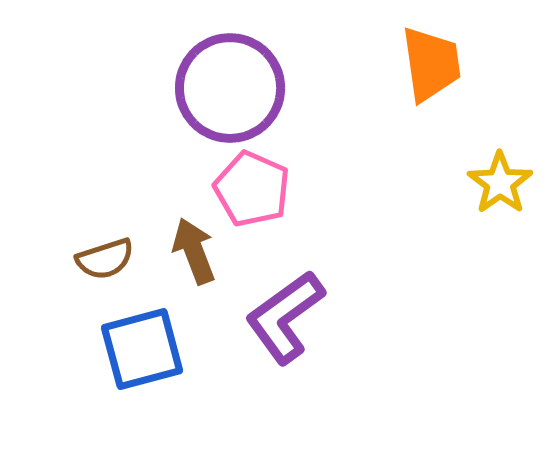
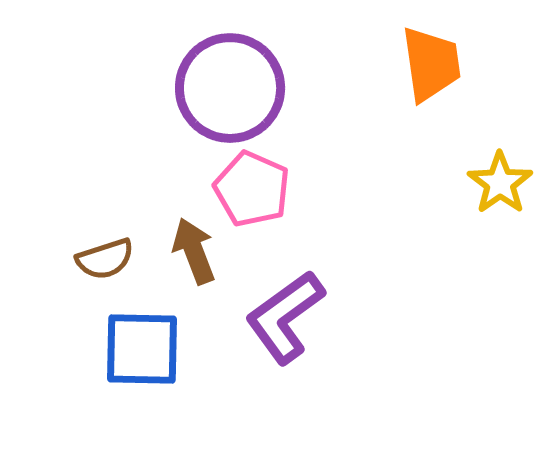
blue square: rotated 16 degrees clockwise
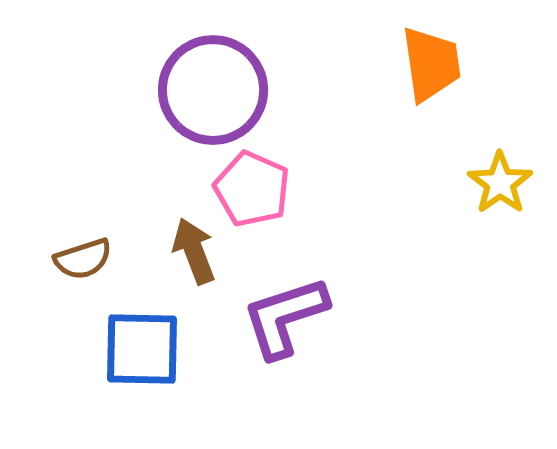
purple circle: moved 17 px left, 2 px down
brown semicircle: moved 22 px left
purple L-shape: rotated 18 degrees clockwise
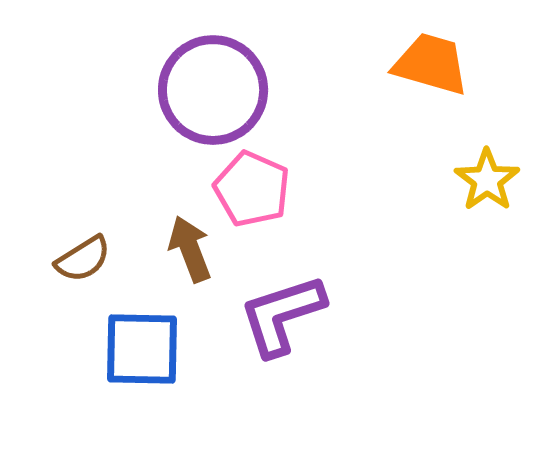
orange trapezoid: rotated 66 degrees counterclockwise
yellow star: moved 13 px left, 3 px up
brown arrow: moved 4 px left, 2 px up
brown semicircle: rotated 14 degrees counterclockwise
purple L-shape: moved 3 px left, 2 px up
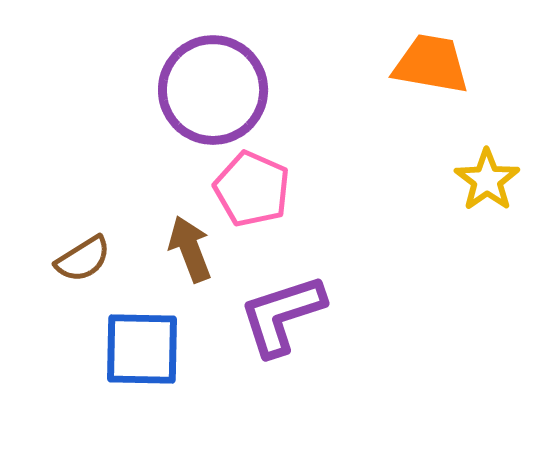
orange trapezoid: rotated 6 degrees counterclockwise
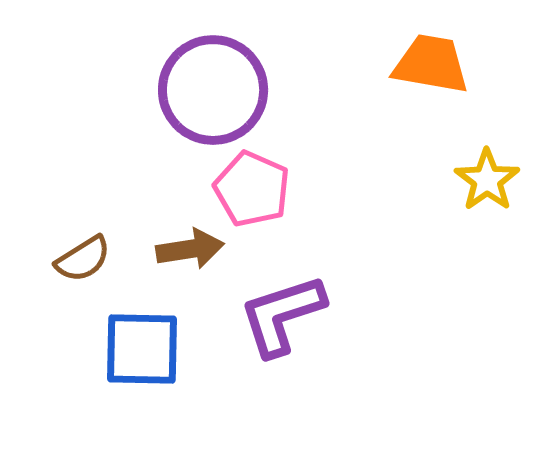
brown arrow: rotated 102 degrees clockwise
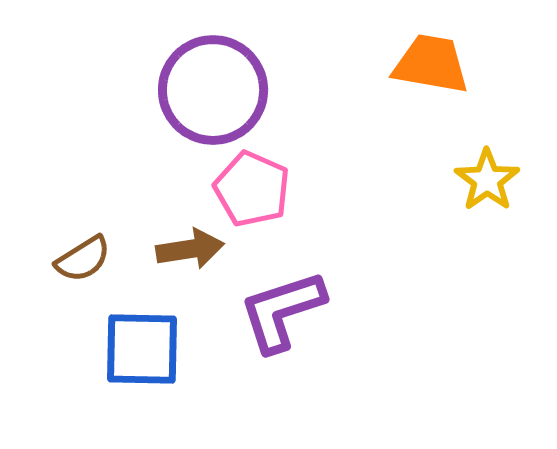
purple L-shape: moved 4 px up
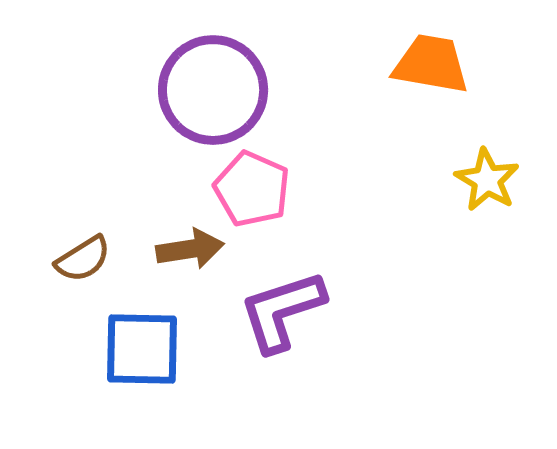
yellow star: rotated 6 degrees counterclockwise
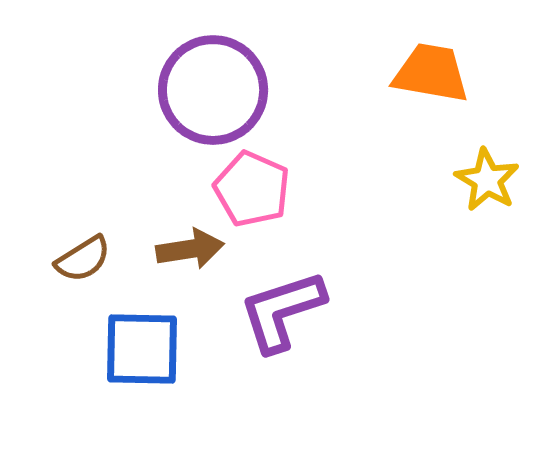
orange trapezoid: moved 9 px down
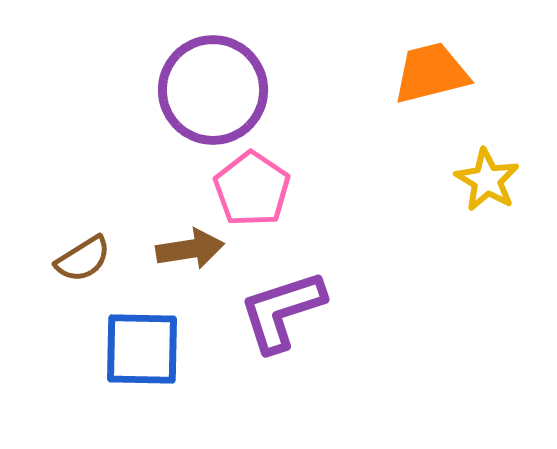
orange trapezoid: rotated 24 degrees counterclockwise
pink pentagon: rotated 10 degrees clockwise
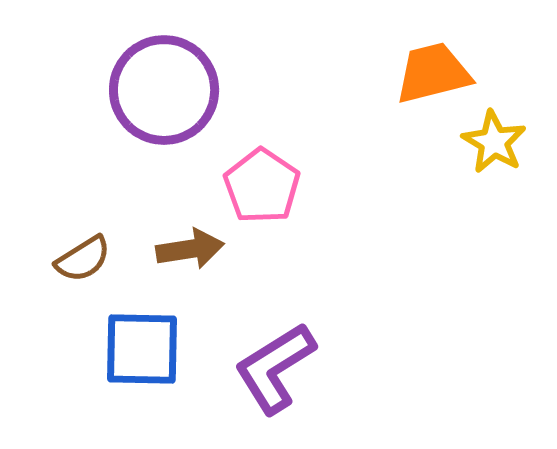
orange trapezoid: moved 2 px right
purple circle: moved 49 px left
yellow star: moved 7 px right, 38 px up
pink pentagon: moved 10 px right, 3 px up
purple L-shape: moved 7 px left, 57 px down; rotated 14 degrees counterclockwise
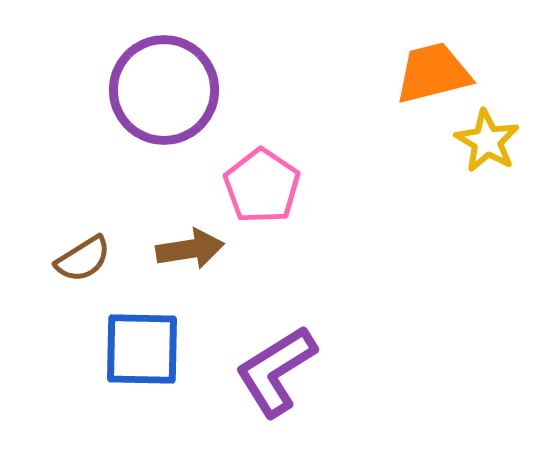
yellow star: moved 7 px left, 1 px up
purple L-shape: moved 1 px right, 3 px down
